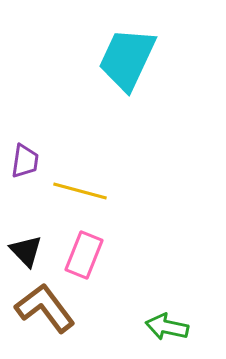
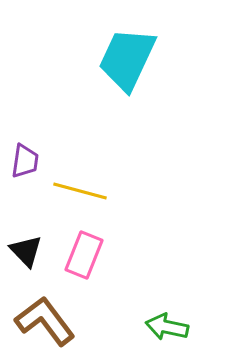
brown L-shape: moved 13 px down
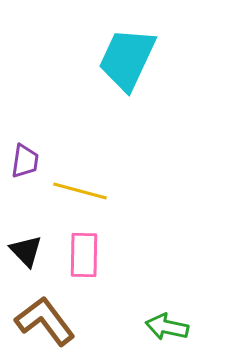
pink rectangle: rotated 21 degrees counterclockwise
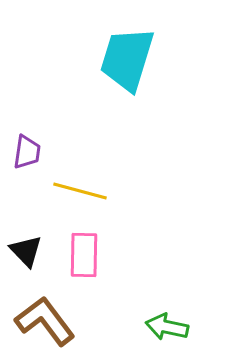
cyan trapezoid: rotated 8 degrees counterclockwise
purple trapezoid: moved 2 px right, 9 px up
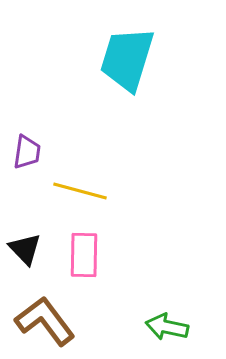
black triangle: moved 1 px left, 2 px up
